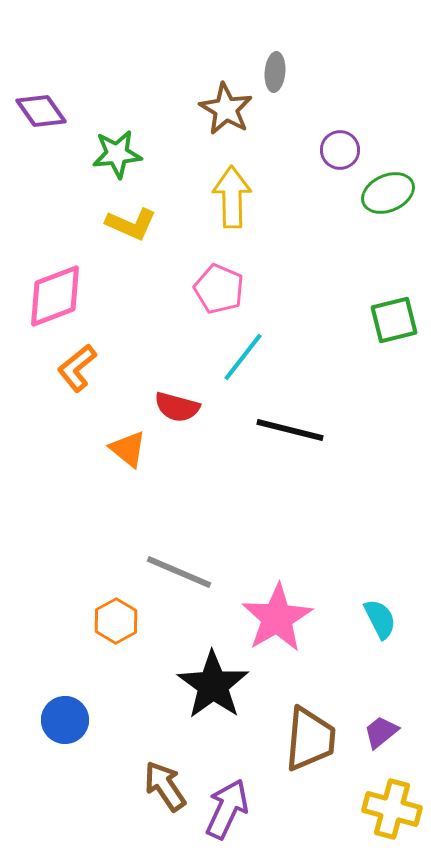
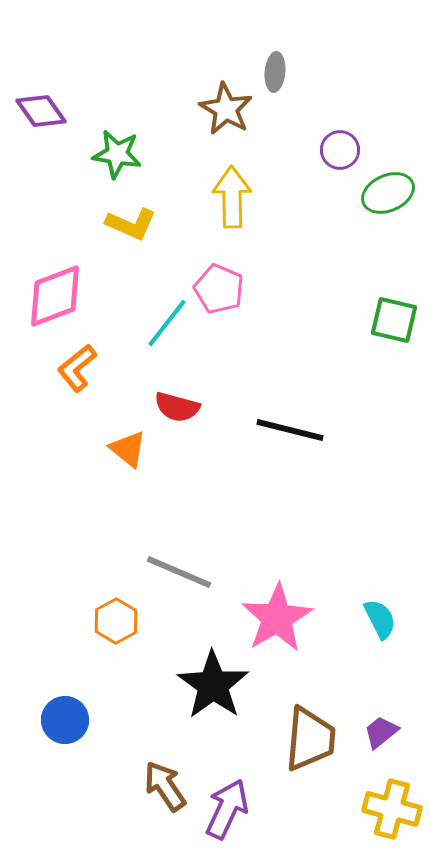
green star: rotated 15 degrees clockwise
green square: rotated 27 degrees clockwise
cyan line: moved 76 px left, 34 px up
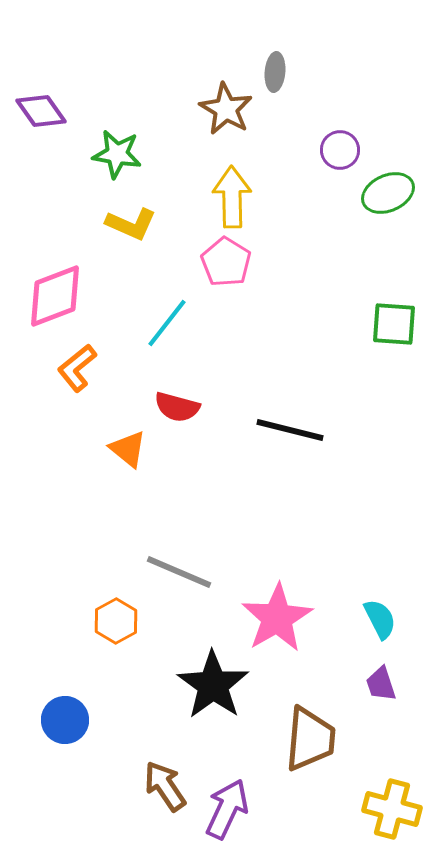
pink pentagon: moved 7 px right, 27 px up; rotated 9 degrees clockwise
green square: moved 4 px down; rotated 9 degrees counterclockwise
purple trapezoid: moved 48 px up; rotated 69 degrees counterclockwise
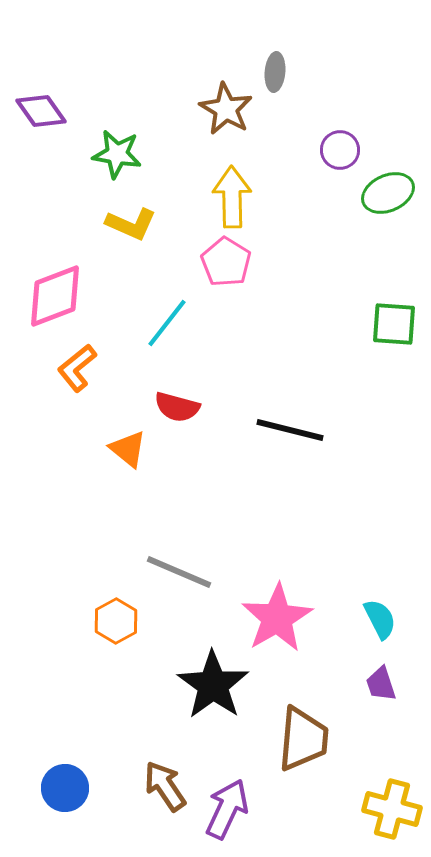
blue circle: moved 68 px down
brown trapezoid: moved 7 px left
